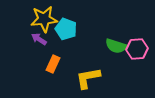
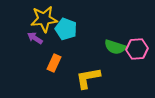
purple arrow: moved 4 px left, 1 px up
green semicircle: moved 1 px left, 1 px down
orange rectangle: moved 1 px right, 1 px up
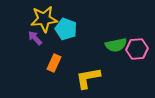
purple arrow: rotated 14 degrees clockwise
green semicircle: moved 1 px right, 2 px up; rotated 30 degrees counterclockwise
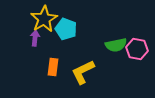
yellow star: rotated 24 degrees counterclockwise
purple arrow: rotated 49 degrees clockwise
pink hexagon: rotated 15 degrees clockwise
orange rectangle: moved 1 px left, 4 px down; rotated 18 degrees counterclockwise
yellow L-shape: moved 5 px left, 6 px up; rotated 16 degrees counterclockwise
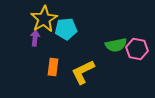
cyan pentagon: rotated 25 degrees counterclockwise
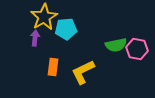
yellow star: moved 2 px up
